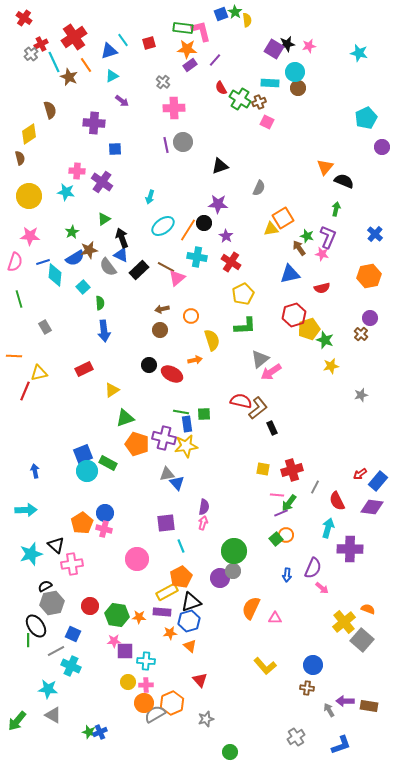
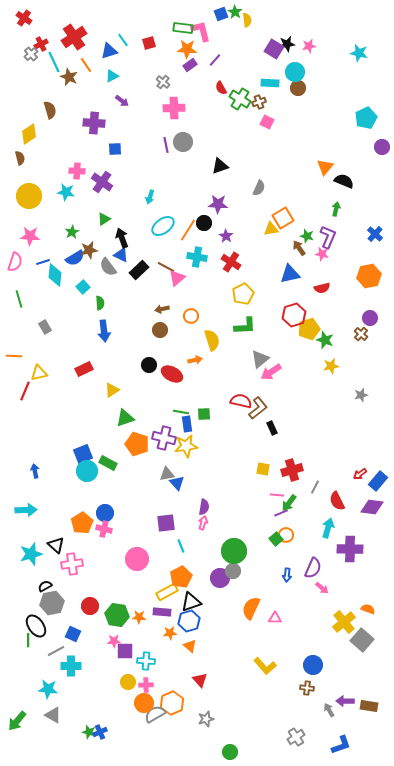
cyan cross at (71, 666): rotated 24 degrees counterclockwise
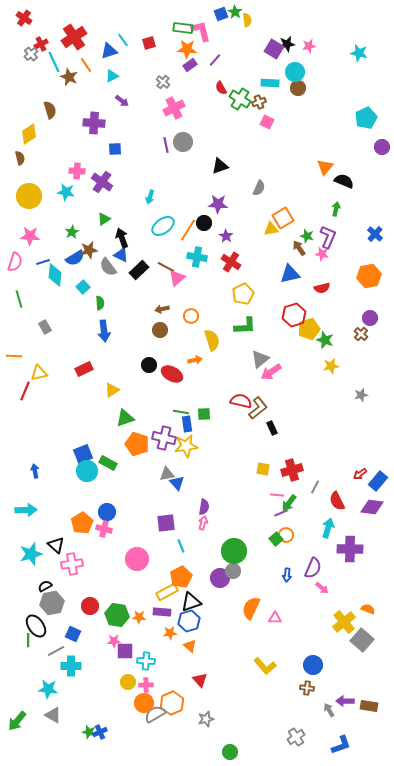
pink cross at (174, 108): rotated 25 degrees counterclockwise
blue circle at (105, 513): moved 2 px right, 1 px up
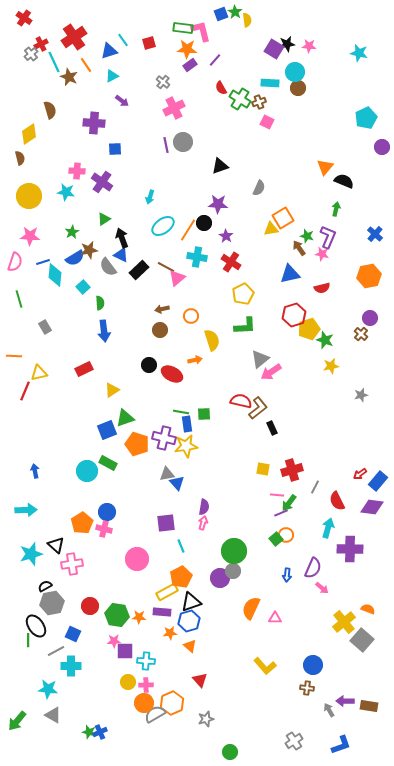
pink star at (309, 46): rotated 16 degrees clockwise
blue square at (83, 454): moved 24 px right, 24 px up
gray cross at (296, 737): moved 2 px left, 4 px down
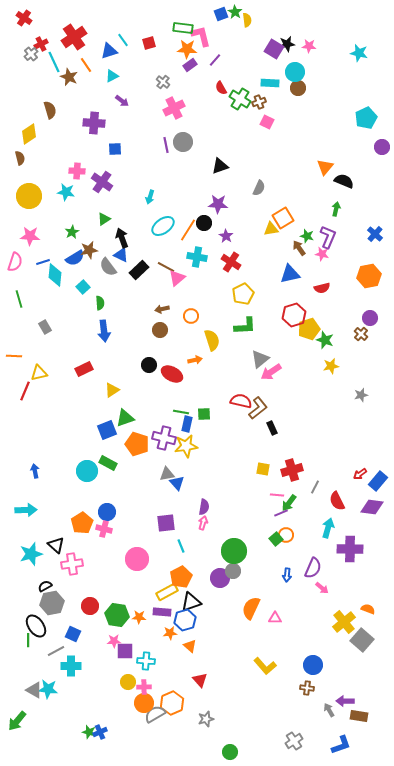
pink L-shape at (201, 31): moved 5 px down
blue rectangle at (187, 424): rotated 21 degrees clockwise
blue hexagon at (189, 621): moved 4 px left, 1 px up
pink cross at (146, 685): moved 2 px left, 2 px down
brown rectangle at (369, 706): moved 10 px left, 10 px down
gray triangle at (53, 715): moved 19 px left, 25 px up
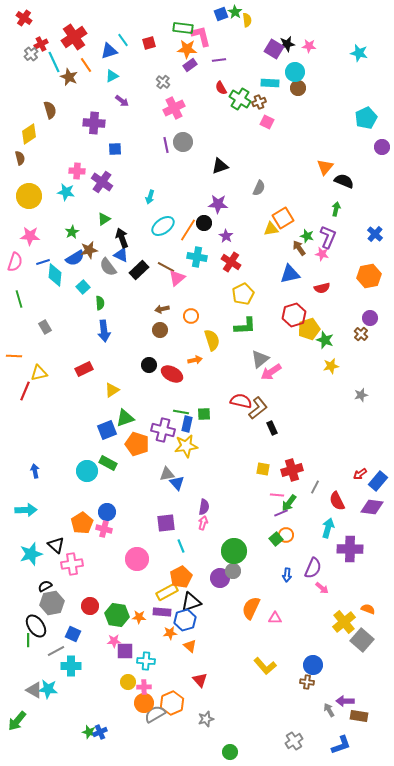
purple line at (215, 60): moved 4 px right; rotated 40 degrees clockwise
purple cross at (164, 438): moved 1 px left, 8 px up
brown cross at (307, 688): moved 6 px up
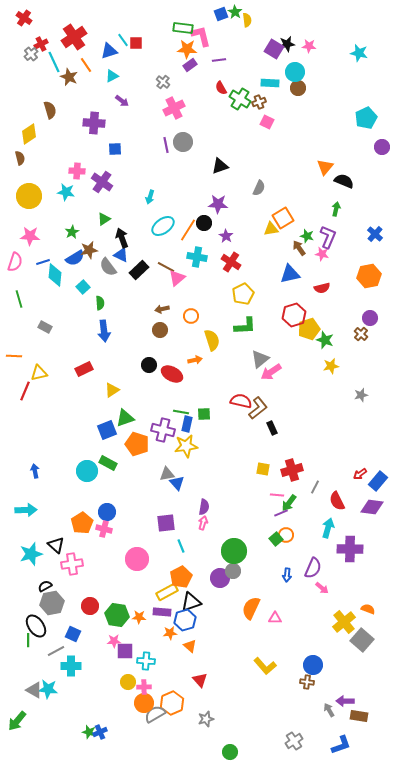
red square at (149, 43): moved 13 px left; rotated 16 degrees clockwise
gray rectangle at (45, 327): rotated 32 degrees counterclockwise
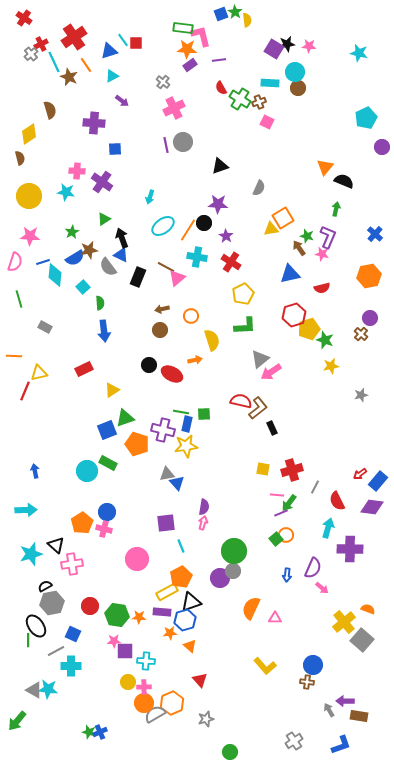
black rectangle at (139, 270): moved 1 px left, 7 px down; rotated 24 degrees counterclockwise
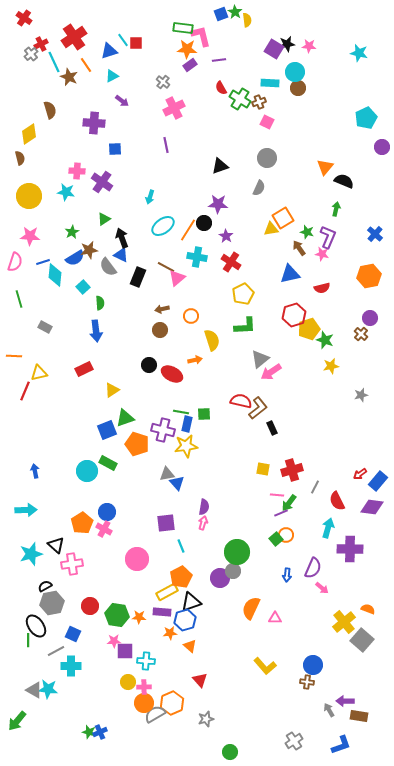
gray circle at (183, 142): moved 84 px right, 16 px down
green star at (307, 236): moved 4 px up
blue arrow at (104, 331): moved 8 px left
pink cross at (104, 529): rotated 14 degrees clockwise
green circle at (234, 551): moved 3 px right, 1 px down
